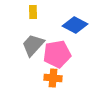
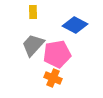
orange cross: rotated 18 degrees clockwise
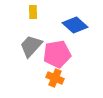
blue diamond: rotated 15 degrees clockwise
gray trapezoid: moved 2 px left, 1 px down
orange cross: moved 2 px right
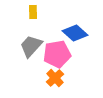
blue diamond: moved 8 px down
orange cross: rotated 24 degrees clockwise
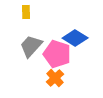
yellow rectangle: moved 7 px left
blue diamond: moved 5 px down; rotated 10 degrees counterclockwise
pink pentagon: rotated 28 degrees clockwise
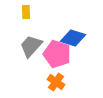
blue diamond: moved 2 px left; rotated 15 degrees counterclockwise
orange cross: moved 1 px right, 4 px down; rotated 12 degrees counterclockwise
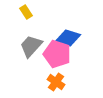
yellow rectangle: rotated 32 degrees counterclockwise
blue diamond: moved 5 px left
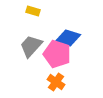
yellow rectangle: moved 7 px right, 1 px up; rotated 40 degrees counterclockwise
